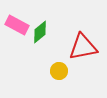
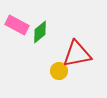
red triangle: moved 6 px left, 7 px down
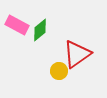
green diamond: moved 2 px up
red triangle: rotated 24 degrees counterclockwise
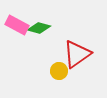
green diamond: moved 1 px left, 2 px up; rotated 55 degrees clockwise
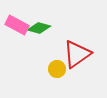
yellow circle: moved 2 px left, 2 px up
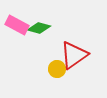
red triangle: moved 3 px left, 1 px down
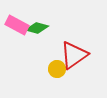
green diamond: moved 2 px left
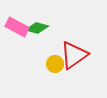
pink rectangle: moved 2 px down
yellow circle: moved 2 px left, 5 px up
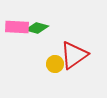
pink rectangle: rotated 25 degrees counterclockwise
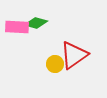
green diamond: moved 1 px left, 5 px up
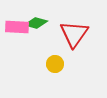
red triangle: moved 21 px up; rotated 20 degrees counterclockwise
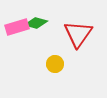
pink rectangle: rotated 20 degrees counterclockwise
red triangle: moved 4 px right
